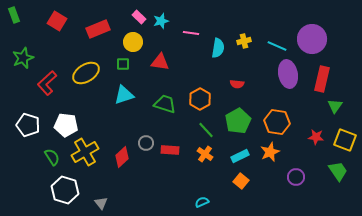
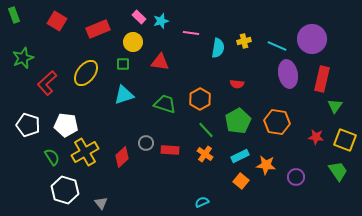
yellow ellipse at (86, 73): rotated 20 degrees counterclockwise
orange star at (270, 152): moved 4 px left, 13 px down; rotated 30 degrees clockwise
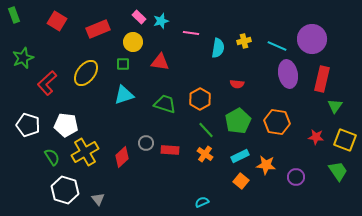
gray triangle at (101, 203): moved 3 px left, 4 px up
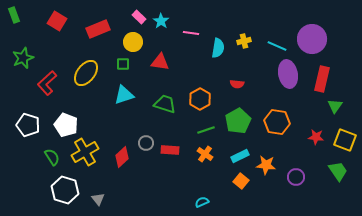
cyan star at (161, 21): rotated 21 degrees counterclockwise
white pentagon at (66, 125): rotated 15 degrees clockwise
green line at (206, 130): rotated 66 degrees counterclockwise
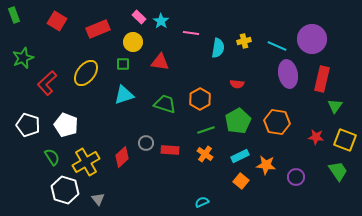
yellow cross at (85, 152): moved 1 px right, 10 px down
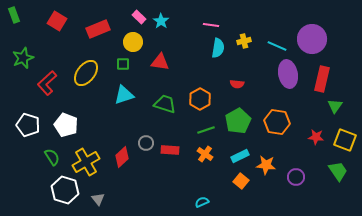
pink line at (191, 33): moved 20 px right, 8 px up
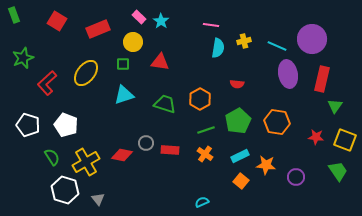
red diamond at (122, 157): moved 2 px up; rotated 55 degrees clockwise
